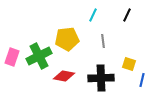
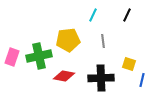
yellow pentagon: moved 1 px right, 1 px down
green cross: rotated 15 degrees clockwise
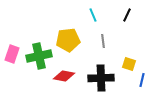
cyan line: rotated 48 degrees counterclockwise
pink rectangle: moved 3 px up
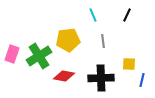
green cross: rotated 20 degrees counterclockwise
yellow square: rotated 16 degrees counterclockwise
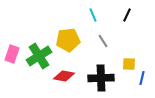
gray line: rotated 24 degrees counterclockwise
blue line: moved 2 px up
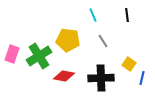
black line: rotated 32 degrees counterclockwise
yellow pentagon: rotated 15 degrees clockwise
yellow square: rotated 32 degrees clockwise
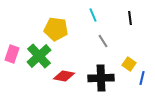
black line: moved 3 px right, 3 px down
yellow pentagon: moved 12 px left, 11 px up
green cross: rotated 10 degrees counterclockwise
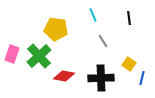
black line: moved 1 px left
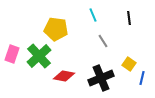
black cross: rotated 20 degrees counterclockwise
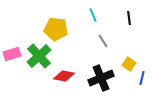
pink rectangle: rotated 54 degrees clockwise
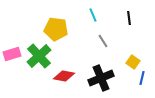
yellow square: moved 4 px right, 2 px up
